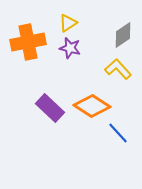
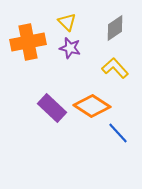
yellow triangle: moved 1 px left, 1 px up; rotated 42 degrees counterclockwise
gray diamond: moved 8 px left, 7 px up
yellow L-shape: moved 3 px left, 1 px up
purple rectangle: moved 2 px right
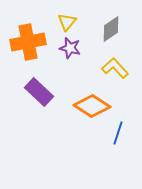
yellow triangle: rotated 24 degrees clockwise
gray diamond: moved 4 px left, 1 px down
purple rectangle: moved 13 px left, 16 px up
blue line: rotated 60 degrees clockwise
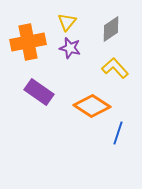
purple rectangle: rotated 8 degrees counterclockwise
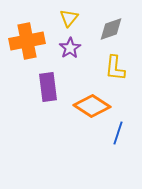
yellow triangle: moved 2 px right, 4 px up
gray diamond: rotated 16 degrees clockwise
orange cross: moved 1 px left, 1 px up
purple star: rotated 25 degrees clockwise
yellow L-shape: rotated 132 degrees counterclockwise
purple rectangle: moved 9 px right, 5 px up; rotated 48 degrees clockwise
